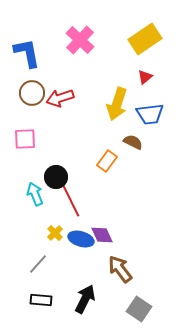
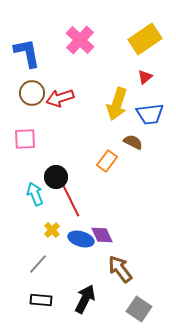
yellow cross: moved 3 px left, 3 px up
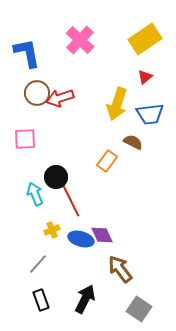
brown circle: moved 5 px right
yellow cross: rotated 21 degrees clockwise
black rectangle: rotated 65 degrees clockwise
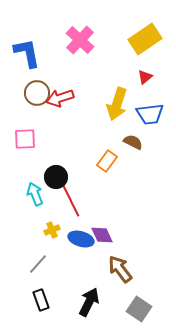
black arrow: moved 4 px right, 3 px down
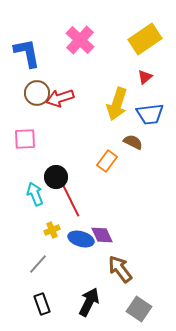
black rectangle: moved 1 px right, 4 px down
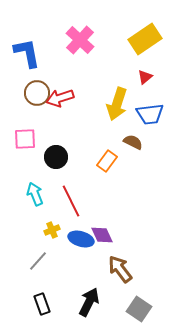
black circle: moved 20 px up
gray line: moved 3 px up
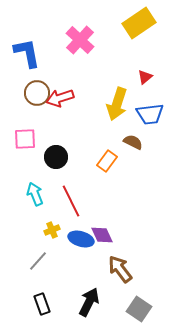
yellow rectangle: moved 6 px left, 16 px up
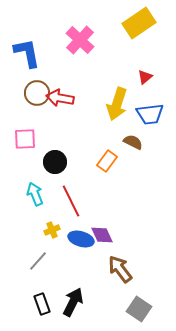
red arrow: rotated 28 degrees clockwise
black circle: moved 1 px left, 5 px down
black arrow: moved 16 px left
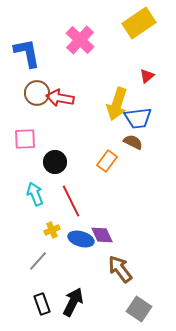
red triangle: moved 2 px right, 1 px up
blue trapezoid: moved 12 px left, 4 px down
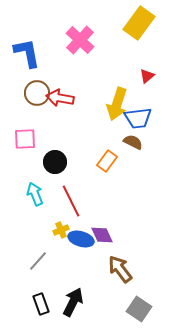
yellow rectangle: rotated 20 degrees counterclockwise
yellow cross: moved 9 px right
black rectangle: moved 1 px left
